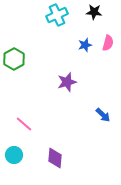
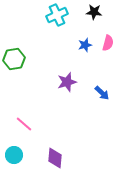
green hexagon: rotated 20 degrees clockwise
blue arrow: moved 1 px left, 22 px up
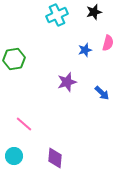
black star: rotated 21 degrees counterclockwise
blue star: moved 5 px down
cyan circle: moved 1 px down
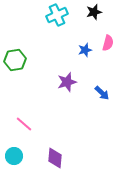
green hexagon: moved 1 px right, 1 px down
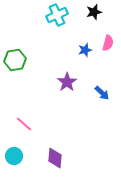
purple star: rotated 18 degrees counterclockwise
